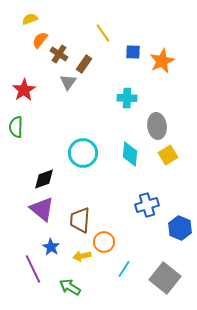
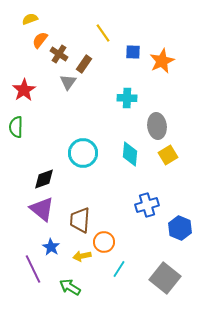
cyan line: moved 5 px left
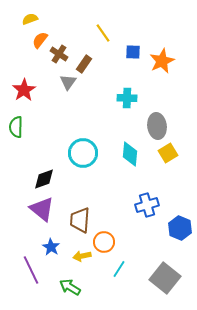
yellow square: moved 2 px up
purple line: moved 2 px left, 1 px down
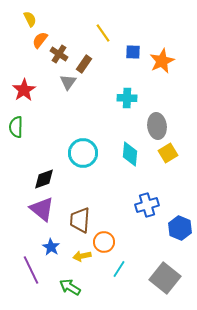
yellow semicircle: rotated 84 degrees clockwise
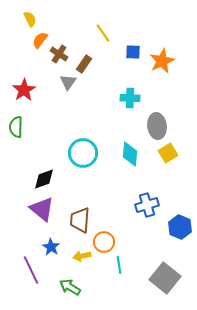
cyan cross: moved 3 px right
blue hexagon: moved 1 px up
cyan line: moved 4 px up; rotated 42 degrees counterclockwise
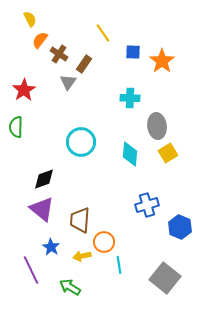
orange star: rotated 10 degrees counterclockwise
cyan circle: moved 2 px left, 11 px up
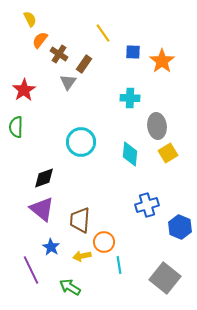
black diamond: moved 1 px up
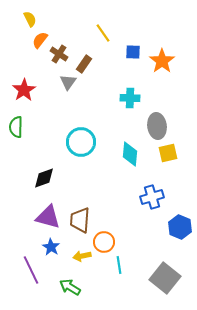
yellow square: rotated 18 degrees clockwise
blue cross: moved 5 px right, 8 px up
purple triangle: moved 6 px right, 8 px down; rotated 24 degrees counterclockwise
